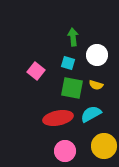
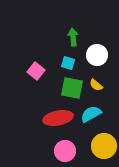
yellow semicircle: rotated 24 degrees clockwise
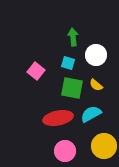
white circle: moved 1 px left
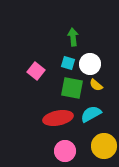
white circle: moved 6 px left, 9 px down
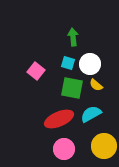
red ellipse: moved 1 px right, 1 px down; rotated 12 degrees counterclockwise
pink circle: moved 1 px left, 2 px up
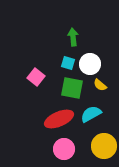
pink square: moved 6 px down
yellow semicircle: moved 4 px right
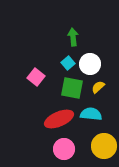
cyan square: rotated 32 degrees clockwise
yellow semicircle: moved 2 px left, 2 px down; rotated 96 degrees clockwise
cyan semicircle: rotated 35 degrees clockwise
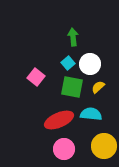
green square: moved 1 px up
red ellipse: moved 1 px down
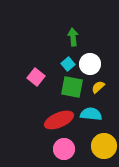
cyan square: moved 1 px down
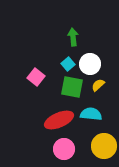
yellow semicircle: moved 2 px up
